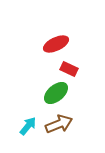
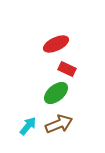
red rectangle: moved 2 px left
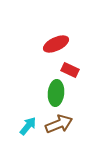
red rectangle: moved 3 px right, 1 px down
green ellipse: rotated 45 degrees counterclockwise
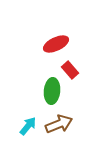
red rectangle: rotated 24 degrees clockwise
green ellipse: moved 4 px left, 2 px up
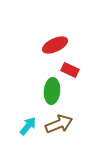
red ellipse: moved 1 px left, 1 px down
red rectangle: rotated 24 degrees counterclockwise
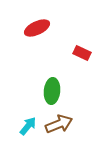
red ellipse: moved 18 px left, 17 px up
red rectangle: moved 12 px right, 17 px up
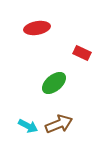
red ellipse: rotated 15 degrees clockwise
green ellipse: moved 2 px right, 8 px up; rotated 45 degrees clockwise
cyan arrow: rotated 78 degrees clockwise
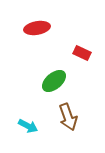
green ellipse: moved 2 px up
brown arrow: moved 9 px right, 7 px up; rotated 92 degrees clockwise
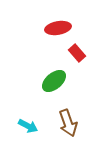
red ellipse: moved 21 px right
red rectangle: moved 5 px left; rotated 24 degrees clockwise
brown arrow: moved 6 px down
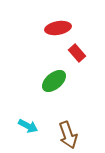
brown arrow: moved 12 px down
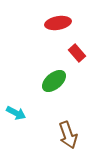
red ellipse: moved 5 px up
cyan arrow: moved 12 px left, 13 px up
